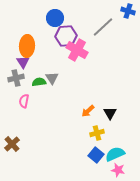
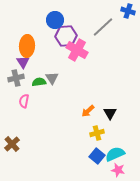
blue circle: moved 2 px down
blue square: moved 1 px right, 1 px down
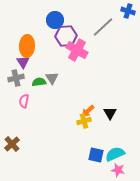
yellow cross: moved 13 px left, 12 px up
blue square: moved 1 px left, 1 px up; rotated 28 degrees counterclockwise
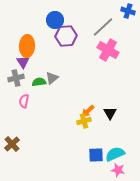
pink cross: moved 31 px right
gray triangle: rotated 24 degrees clockwise
blue square: rotated 14 degrees counterclockwise
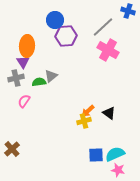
gray triangle: moved 1 px left, 2 px up
pink semicircle: rotated 24 degrees clockwise
black triangle: moved 1 px left; rotated 24 degrees counterclockwise
brown cross: moved 5 px down
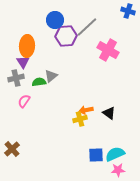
gray line: moved 16 px left
orange arrow: moved 2 px left, 1 px up; rotated 32 degrees clockwise
yellow cross: moved 4 px left, 2 px up
pink star: rotated 16 degrees counterclockwise
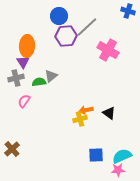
blue circle: moved 4 px right, 4 px up
cyan semicircle: moved 7 px right, 2 px down
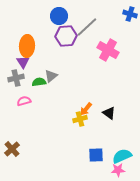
blue cross: moved 2 px right, 3 px down
pink semicircle: rotated 40 degrees clockwise
orange arrow: moved 1 px up; rotated 40 degrees counterclockwise
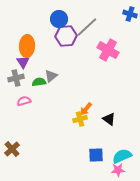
blue circle: moved 3 px down
black triangle: moved 6 px down
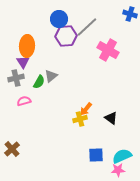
green semicircle: rotated 128 degrees clockwise
black triangle: moved 2 px right, 1 px up
